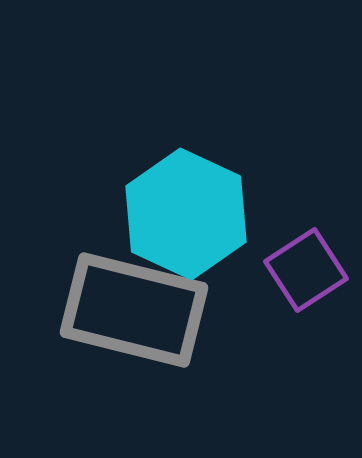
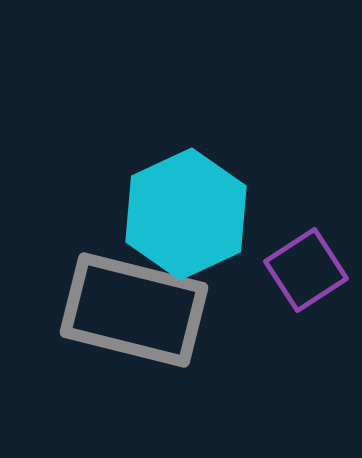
cyan hexagon: rotated 10 degrees clockwise
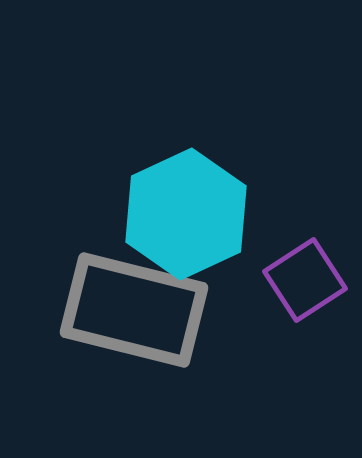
purple square: moved 1 px left, 10 px down
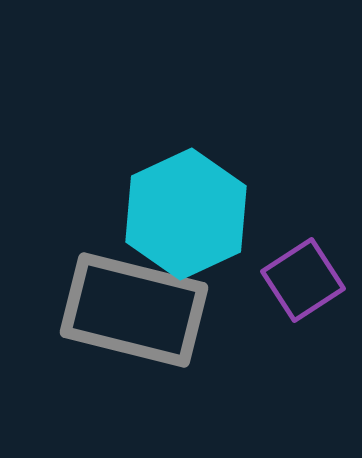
purple square: moved 2 px left
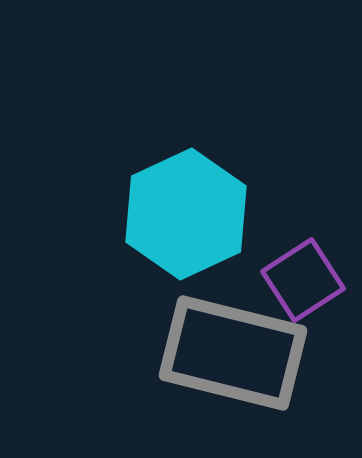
gray rectangle: moved 99 px right, 43 px down
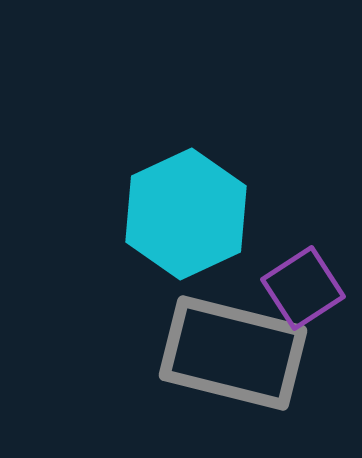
purple square: moved 8 px down
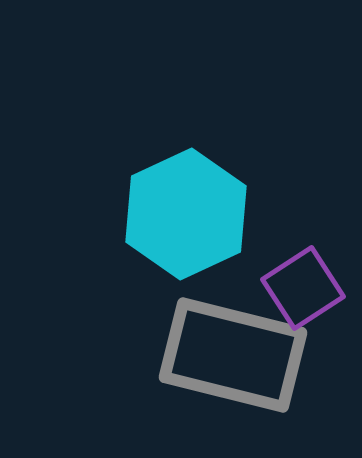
gray rectangle: moved 2 px down
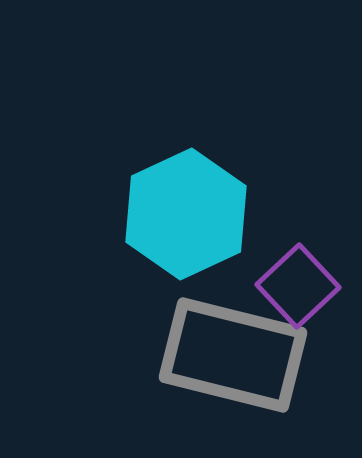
purple square: moved 5 px left, 2 px up; rotated 10 degrees counterclockwise
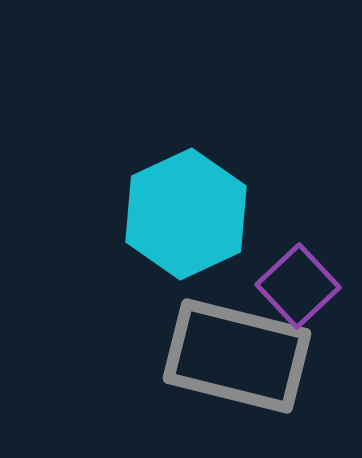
gray rectangle: moved 4 px right, 1 px down
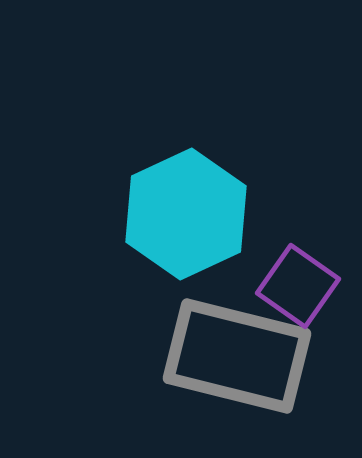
purple square: rotated 12 degrees counterclockwise
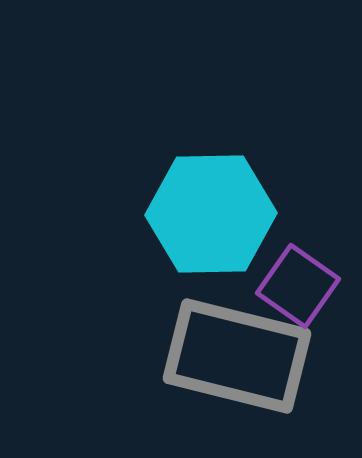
cyan hexagon: moved 25 px right; rotated 24 degrees clockwise
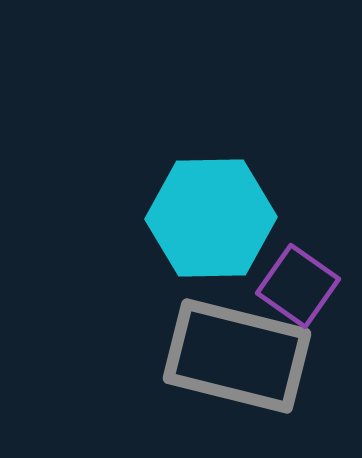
cyan hexagon: moved 4 px down
